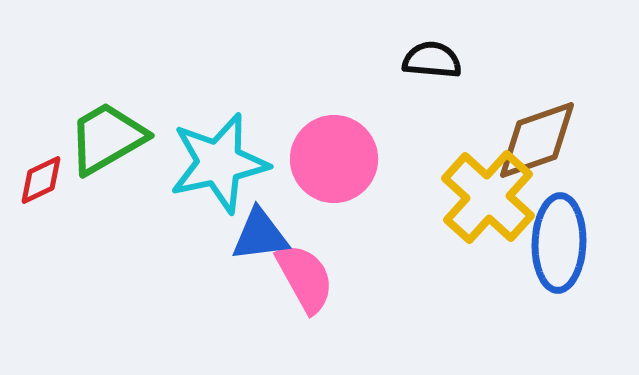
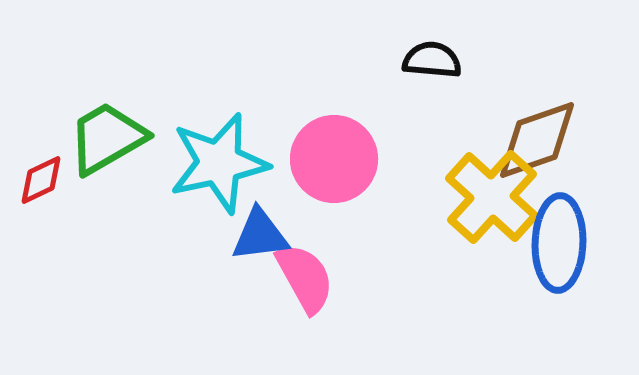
yellow cross: moved 4 px right
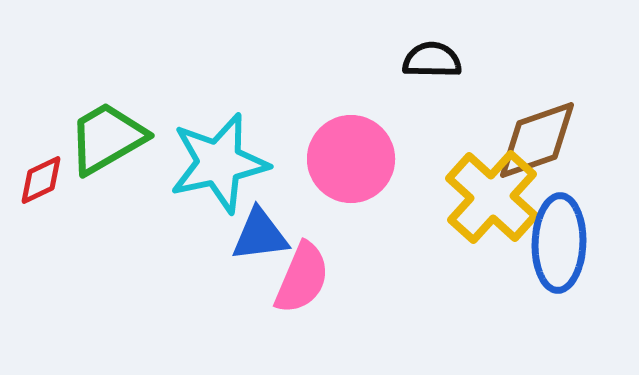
black semicircle: rotated 4 degrees counterclockwise
pink circle: moved 17 px right
pink semicircle: moved 3 px left; rotated 52 degrees clockwise
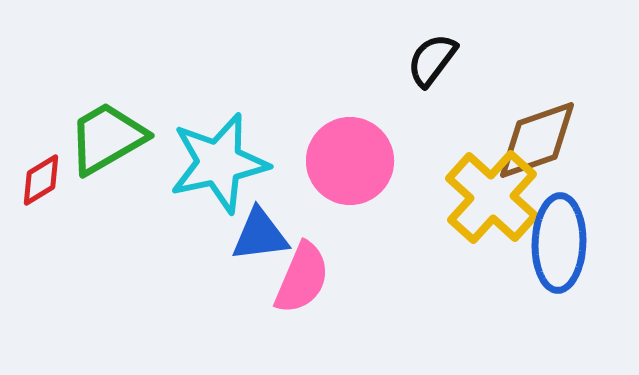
black semicircle: rotated 54 degrees counterclockwise
pink circle: moved 1 px left, 2 px down
red diamond: rotated 6 degrees counterclockwise
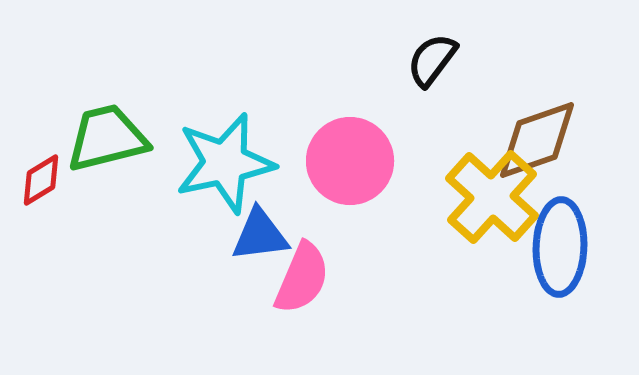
green trapezoid: rotated 16 degrees clockwise
cyan star: moved 6 px right
blue ellipse: moved 1 px right, 4 px down
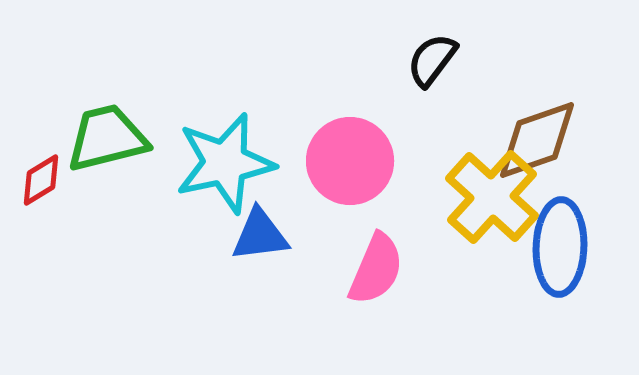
pink semicircle: moved 74 px right, 9 px up
